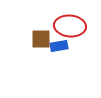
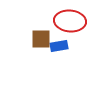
red ellipse: moved 5 px up
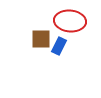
blue rectangle: rotated 54 degrees counterclockwise
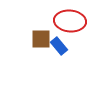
blue rectangle: rotated 66 degrees counterclockwise
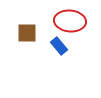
brown square: moved 14 px left, 6 px up
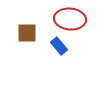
red ellipse: moved 2 px up
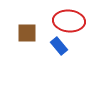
red ellipse: moved 1 px left, 2 px down
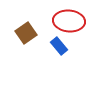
brown square: moved 1 px left; rotated 35 degrees counterclockwise
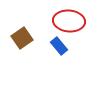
brown square: moved 4 px left, 5 px down
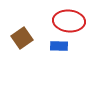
blue rectangle: rotated 48 degrees counterclockwise
